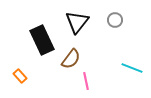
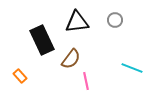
black triangle: rotated 45 degrees clockwise
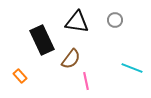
black triangle: rotated 15 degrees clockwise
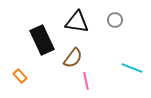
brown semicircle: moved 2 px right, 1 px up
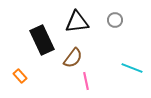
black triangle: rotated 15 degrees counterclockwise
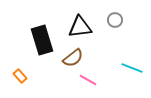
black triangle: moved 3 px right, 5 px down
black rectangle: rotated 8 degrees clockwise
brown semicircle: rotated 15 degrees clockwise
pink line: moved 2 px right, 1 px up; rotated 48 degrees counterclockwise
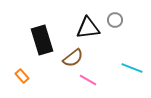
black triangle: moved 8 px right, 1 px down
orange rectangle: moved 2 px right
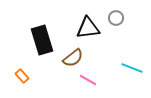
gray circle: moved 1 px right, 2 px up
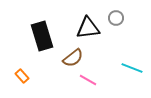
black rectangle: moved 4 px up
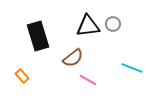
gray circle: moved 3 px left, 6 px down
black triangle: moved 2 px up
black rectangle: moved 4 px left
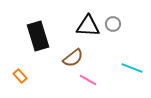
black triangle: rotated 10 degrees clockwise
orange rectangle: moved 2 px left
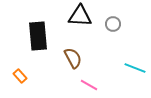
black triangle: moved 8 px left, 10 px up
black rectangle: rotated 12 degrees clockwise
brown semicircle: rotated 80 degrees counterclockwise
cyan line: moved 3 px right
pink line: moved 1 px right, 5 px down
